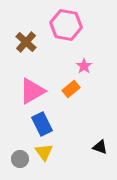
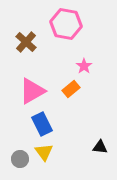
pink hexagon: moved 1 px up
black triangle: rotated 14 degrees counterclockwise
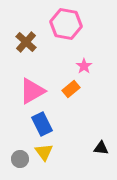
black triangle: moved 1 px right, 1 px down
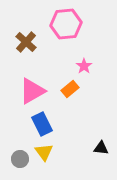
pink hexagon: rotated 16 degrees counterclockwise
orange rectangle: moved 1 px left
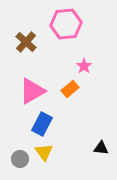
blue rectangle: rotated 55 degrees clockwise
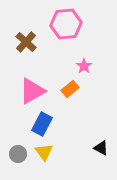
black triangle: rotated 21 degrees clockwise
gray circle: moved 2 px left, 5 px up
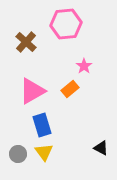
blue rectangle: moved 1 px down; rotated 45 degrees counterclockwise
